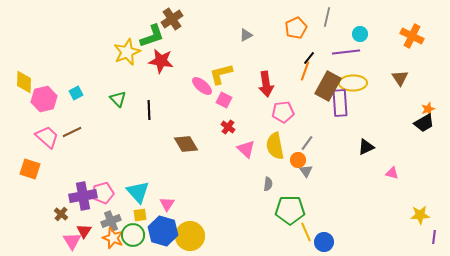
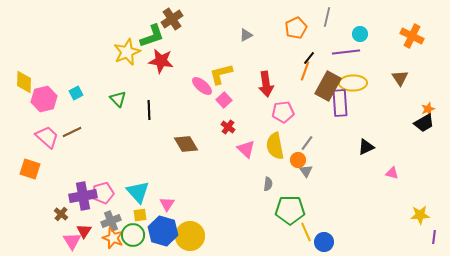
pink square at (224, 100): rotated 21 degrees clockwise
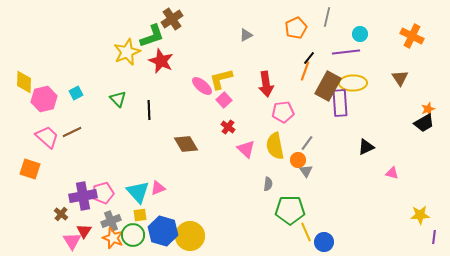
red star at (161, 61): rotated 15 degrees clockwise
yellow L-shape at (221, 74): moved 5 px down
pink triangle at (167, 204): moved 9 px left, 16 px up; rotated 35 degrees clockwise
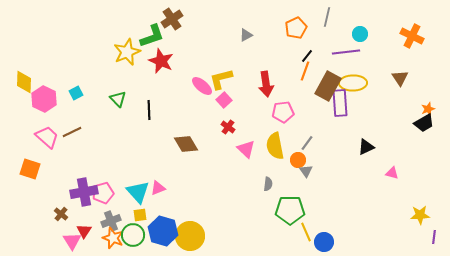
black line at (309, 58): moved 2 px left, 2 px up
pink hexagon at (44, 99): rotated 20 degrees counterclockwise
purple cross at (83, 196): moved 1 px right, 4 px up
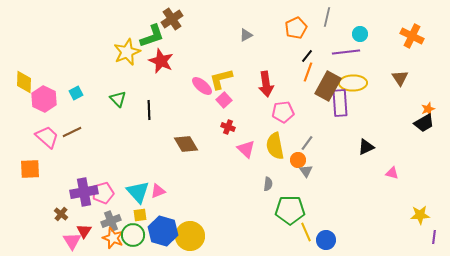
orange line at (305, 71): moved 3 px right, 1 px down
red cross at (228, 127): rotated 16 degrees counterclockwise
orange square at (30, 169): rotated 20 degrees counterclockwise
pink triangle at (158, 188): moved 3 px down
blue circle at (324, 242): moved 2 px right, 2 px up
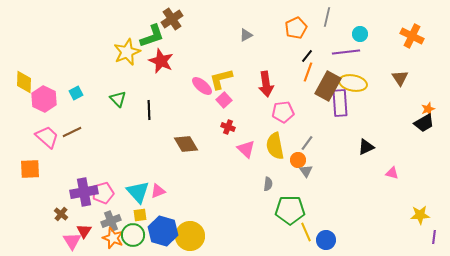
yellow ellipse at (353, 83): rotated 12 degrees clockwise
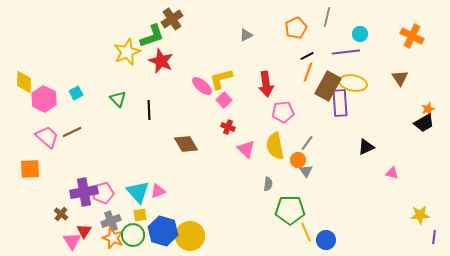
black line at (307, 56): rotated 24 degrees clockwise
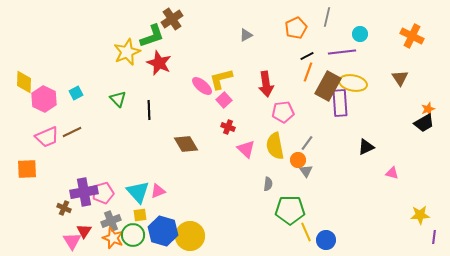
purple line at (346, 52): moved 4 px left
red star at (161, 61): moved 2 px left, 2 px down
pink trapezoid at (47, 137): rotated 115 degrees clockwise
orange square at (30, 169): moved 3 px left
brown cross at (61, 214): moved 3 px right, 6 px up; rotated 16 degrees counterclockwise
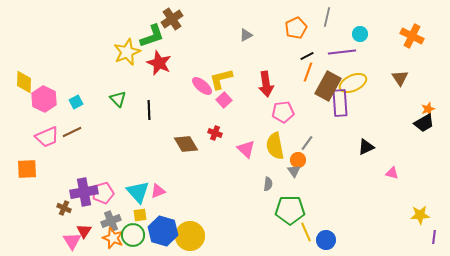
yellow ellipse at (353, 83): rotated 36 degrees counterclockwise
cyan square at (76, 93): moved 9 px down
red cross at (228, 127): moved 13 px left, 6 px down
gray triangle at (306, 171): moved 12 px left
